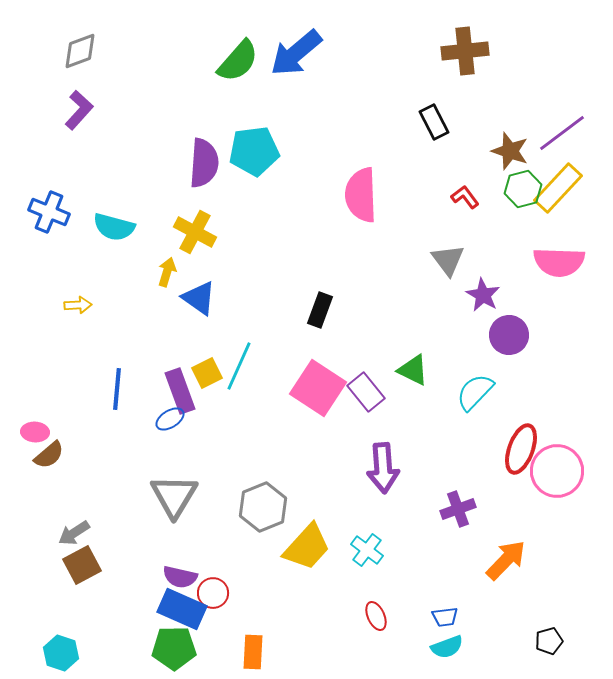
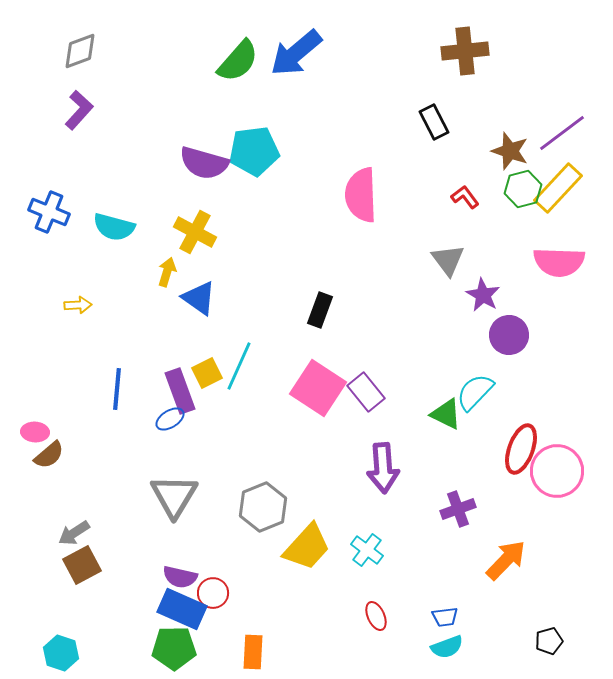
purple semicircle at (204, 163): rotated 102 degrees clockwise
green triangle at (413, 370): moved 33 px right, 44 px down
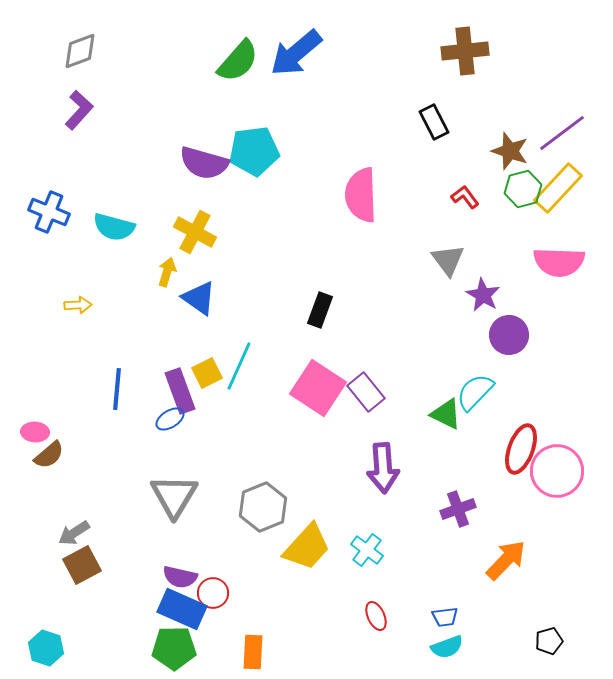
cyan hexagon at (61, 653): moved 15 px left, 5 px up
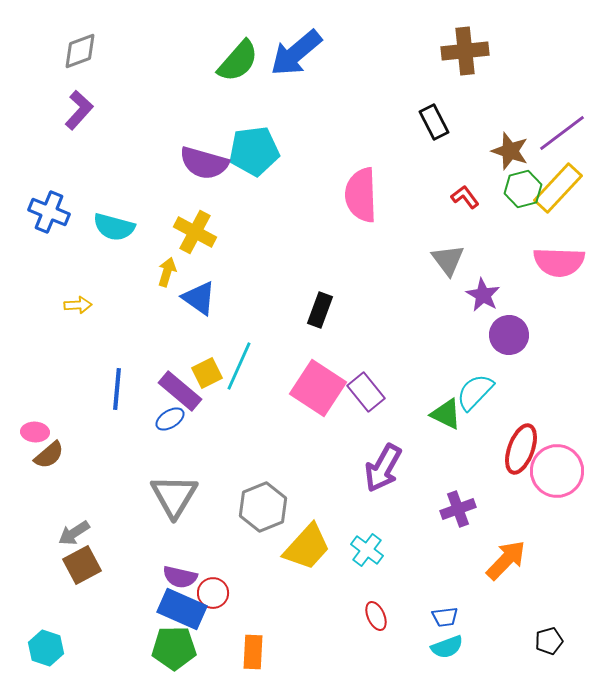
purple rectangle at (180, 391): rotated 30 degrees counterclockwise
purple arrow at (383, 468): rotated 33 degrees clockwise
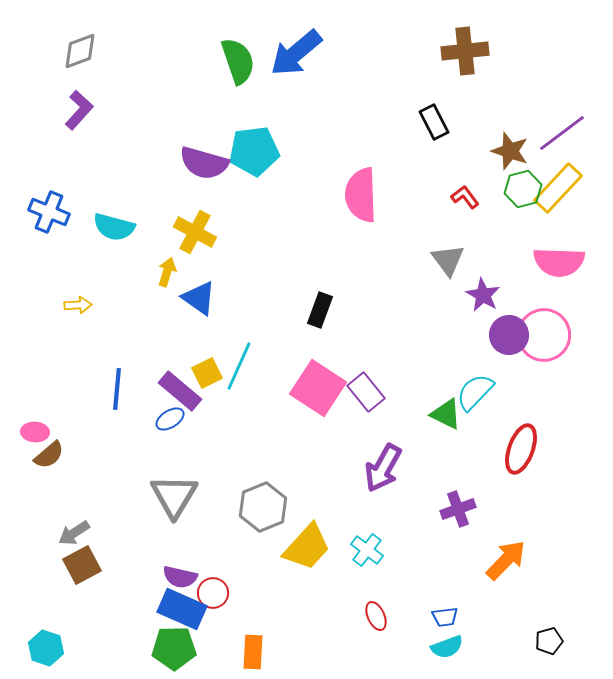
green semicircle at (238, 61): rotated 60 degrees counterclockwise
pink circle at (557, 471): moved 13 px left, 136 px up
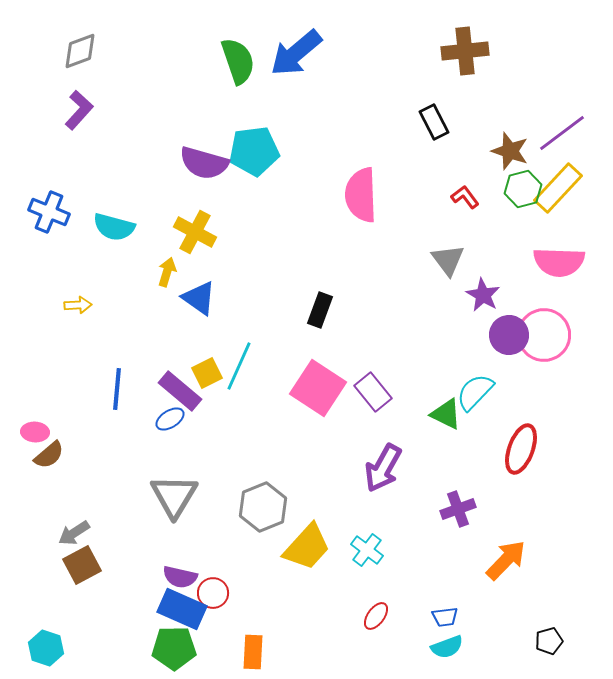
purple rectangle at (366, 392): moved 7 px right
red ellipse at (376, 616): rotated 60 degrees clockwise
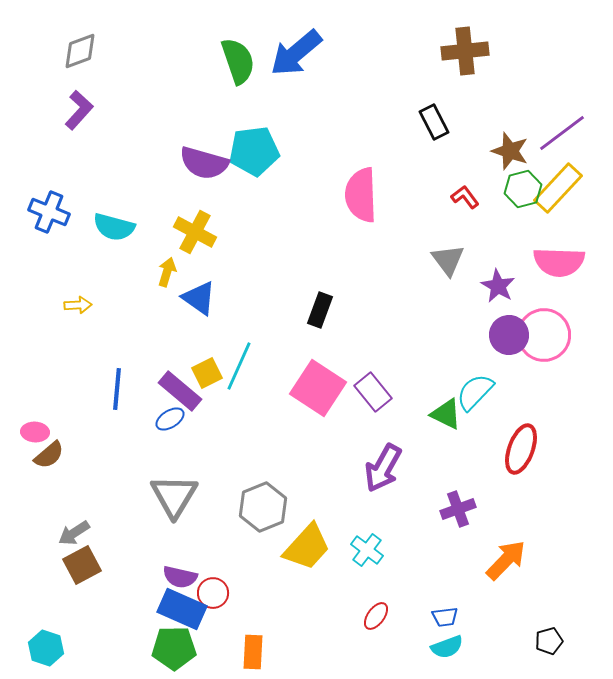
purple star at (483, 295): moved 15 px right, 9 px up
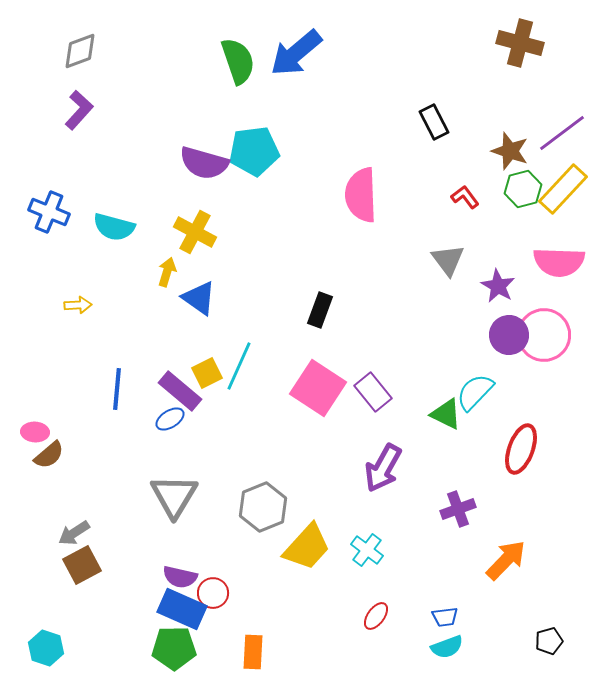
brown cross at (465, 51): moved 55 px right, 8 px up; rotated 21 degrees clockwise
yellow rectangle at (558, 188): moved 5 px right, 1 px down
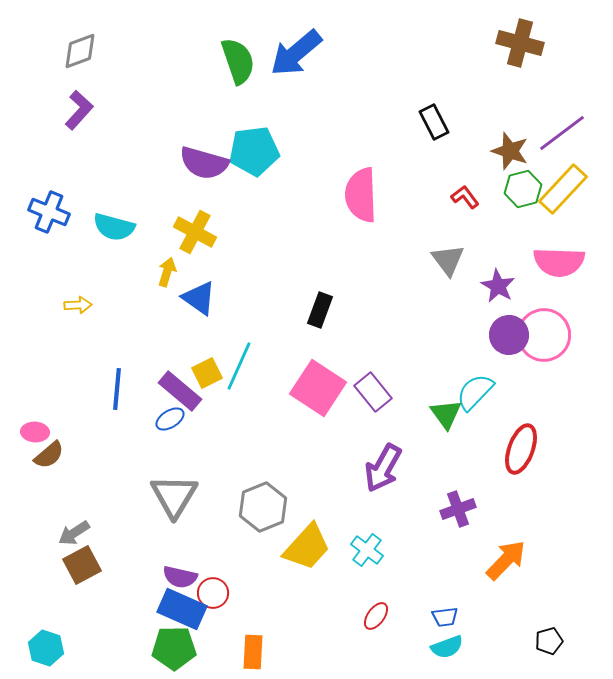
green triangle at (446, 414): rotated 28 degrees clockwise
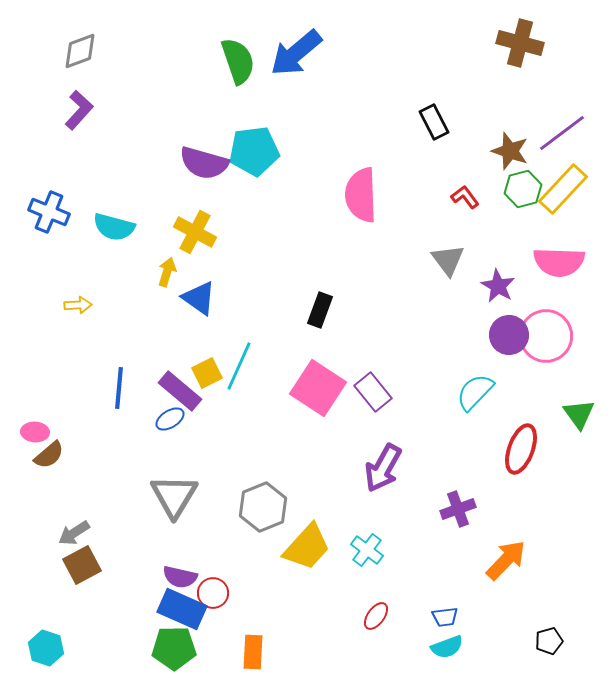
pink circle at (544, 335): moved 2 px right, 1 px down
blue line at (117, 389): moved 2 px right, 1 px up
green triangle at (446, 414): moved 133 px right
